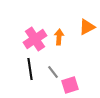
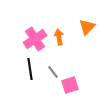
orange triangle: rotated 18 degrees counterclockwise
orange arrow: rotated 14 degrees counterclockwise
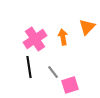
orange arrow: moved 4 px right
black line: moved 1 px left, 2 px up
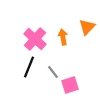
pink cross: rotated 15 degrees counterclockwise
black line: rotated 30 degrees clockwise
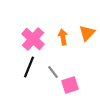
orange triangle: moved 6 px down
pink cross: moved 2 px left
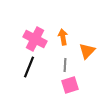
orange triangle: moved 18 px down
pink cross: moved 2 px right; rotated 15 degrees counterclockwise
gray line: moved 12 px right, 7 px up; rotated 40 degrees clockwise
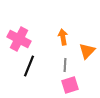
pink cross: moved 16 px left
black line: moved 1 px up
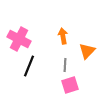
orange arrow: moved 1 px up
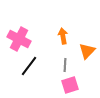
black line: rotated 15 degrees clockwise
